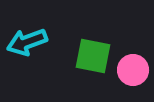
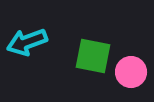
pink circle: moved 2 px left, 2 px down
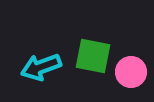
cyan arrow: moved 14 px right, 25 px down
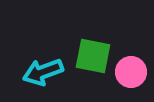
cyan arrow: moved 2 px right, 5 px down
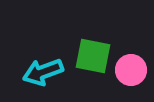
pink circle: moved 2 px up
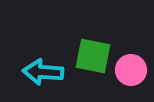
cyan arrow: rotated 24 degrees clockwise
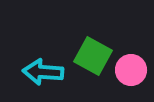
green square: rotated 18 degrees clockwise
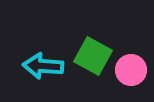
cyan arrow: moved 6 px up
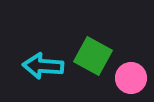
pink circle: moved 8 px down
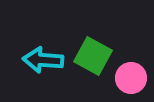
cyan arrow: moved 6 px up
